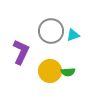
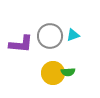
gray circle: moved 1 px left, 5 px down
purple L-shape: moved 8 px up; rotated 70 degrees clockwise
yellow circle: moved 3 px right, 2 px down
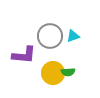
cyan triangle: moved 1 px down
purple L-shape: moved 3 px right, 11 px down
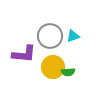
purple L-shape: moved 1 px up
yellow circle: moved 6 px up
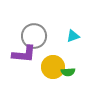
gray circle: moved 16 px left
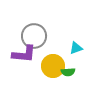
cyan triangle: moved 3 px right, 12 px down
yellow circle: moved 1 px up
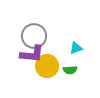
purple L-shape: moved 8 px right
yellow circle: moved 6 px left
green semicircle: moved 2 px right, 2 px up
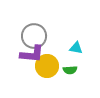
cyan triangle: rotated 32 degrees clockwise
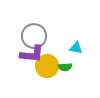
green semicircle: moved 5 px left, 3 px up
